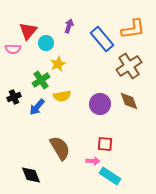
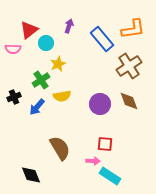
red triangle: moved 1 px right, 1 px up; rotated 12 degrees clockwise
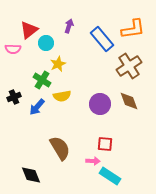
green cross: moved 1 px right; rotated 24 degrees counterclockwise
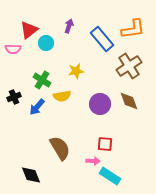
yellow star: moved 18 px right, 7 px down; rotated 14 degrees clockwise
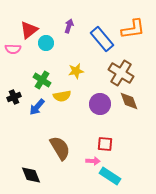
brown cross: moved 8 px left, 7 px down; rotated 25 degrees counterclockwise
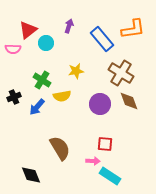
red triangle: moved 1 px left
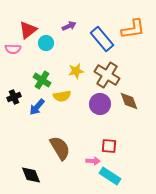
purple arrow: rotated 48 degrees clockwise
brown cross: moved 14 px left, 2 px down
red square: moved 4 px right, 2 px down
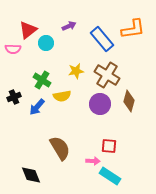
brown diamond: rotated 35 degrees clockwise
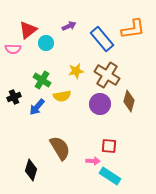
black diamond: moved 5 px up; rotated 40 degrees clockwise
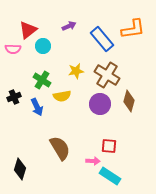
cyan circle: moved 3 px left, 3 px down
blue arrow: rotated 66 degrees counterclockwise
black diamond: moved 11 px left, 1 px up
